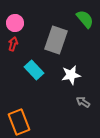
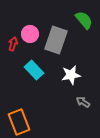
green semicircle: moved 1 px left, 1 px down
pink circle: moved 15 px right, 11 px down
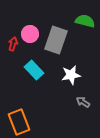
green semicircle: moved 1 px right, 1 px down; rotated 36 degrees counterclockwise
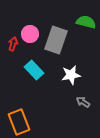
green semicircle: moved 1 px right, 1 px down
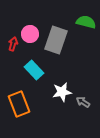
white star: moved 9 px left, 17 px down
orange rectangle: moved 18 px up
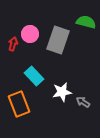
gray rectangle: moved 2 px right
cyan rectangle: moved 6 px down
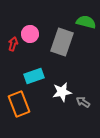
gray rectangle: moved 4 px right, 2 px down
cyan rectangle: rotated 66 degrees counterclockwise
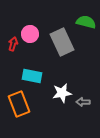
gray rectangle: rotated 44 degrees counterclockwise
cyan rectangle: moved 2 px left; rotated 30 degrees clockwise
white star: moved 1 px down
gray arrow: rotated 32 degrees counterclockwise
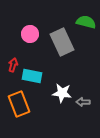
red arrow: moved 21 px down
white star: rotated 18 degrees clockwise
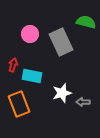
gray rectangle: moved 1 px left
white star: rotated 24 degrees counterclockwise
